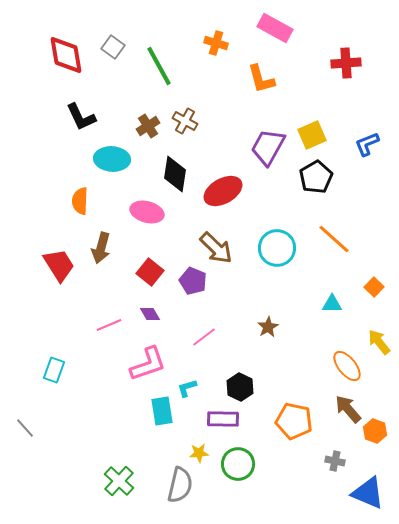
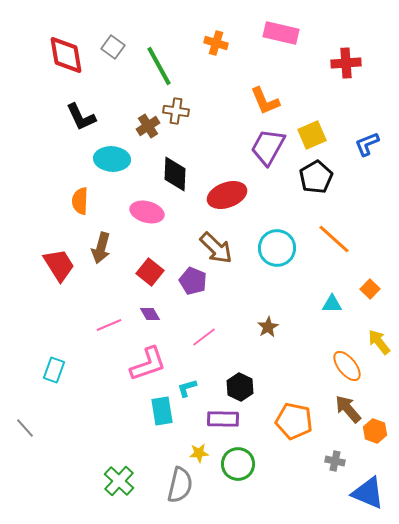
pink rectangle at (275, 28): moved 6 px right, 5 px down; rotated 16 degrees counterclockwise
orange L-shape at (261, 79): moved 4 px right, 22 px down; rotated 8 degrees counterclockwise
brown cross at (185, 121): moved 9 px left, 10 px up; rotated 20 degrees counterclockwise
black diamond at (175, 174): rotated 6 degrees counterclockwise
red ellipse at (223, 191): moved 4 px right, 4 px down; rotated 9 degrees clockwise
orange square at (374, 287): moved 4 px left, 2 px down
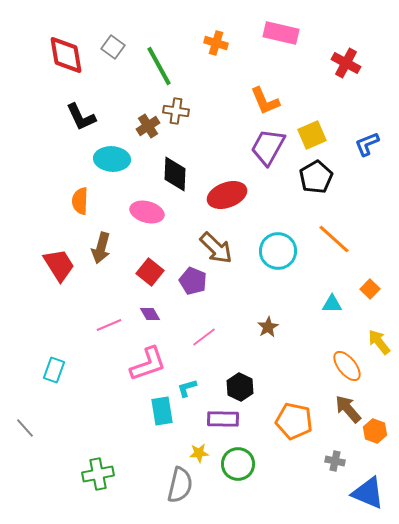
red cross at (346, 63): rotated 32 degrees clockwise
cyan circle at (277, 248): moved 1 px right, 3 px down
green cross at (119, 481): moved 21 px left, 7 px up; rotated 36 degrees clockwise
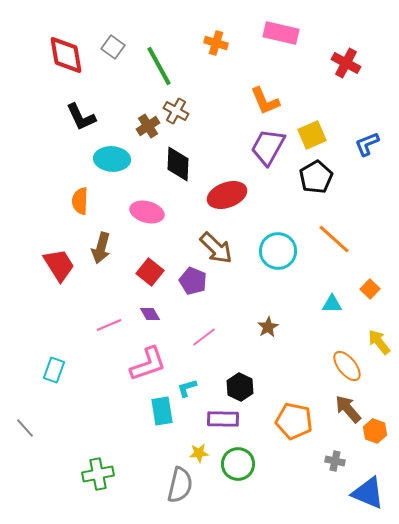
brown cross at (176, 111): rotated 20 degrees clockwise
black diamond at (175, 174): moved 3 px right, 10 px up
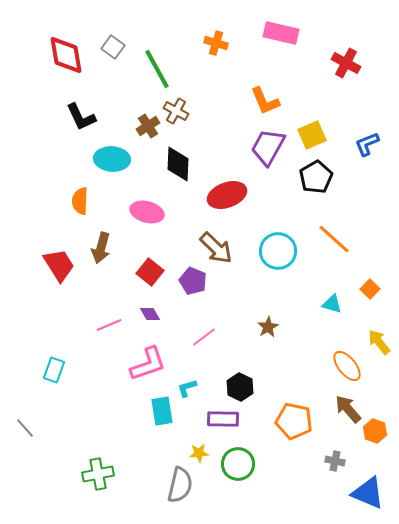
green line at (159, 66): moved 2 px left, 3 px down
cyan triangle at (332, 304): rotated 15 degrees clockwise
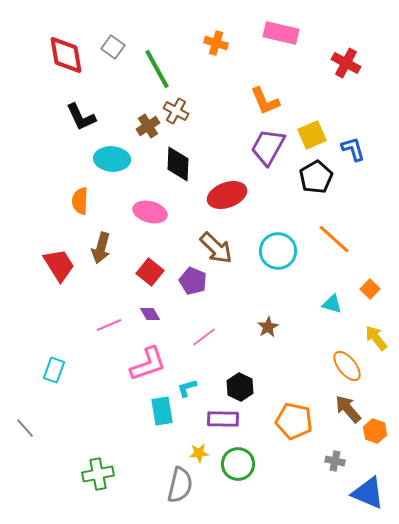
blue L-shape at (367, 144): moved 14 px left, 5 px down; rotated 96 degrees clockwise
pink ellipse at (147, 212): moved 3 px right
yellow arrow at (379, 342): moved 3 px left, 4 px up
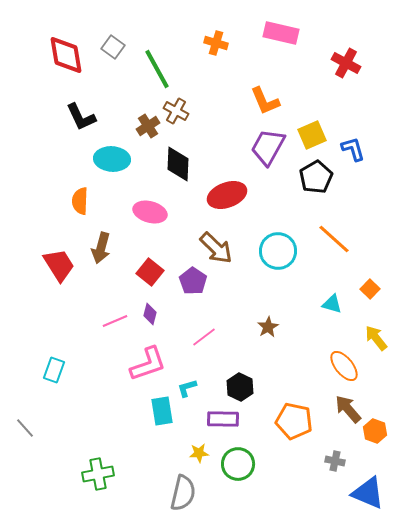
purple pentagon at (193, 281): rotated 12 degrees clockwise
purple diamond at (150, 314): rotated 45 degrees clockwise
pink line at (109, 325): moved 6 px right, 4 px up
orange ellipse at (347, 366): moved 3 px left
gray semicircle at (180, 485): moved 3 px right, 8 px down
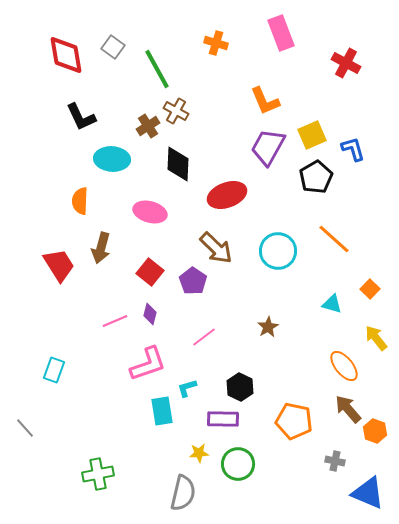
pink rectangle at (281, 33): rotated 56 degrees clockwise
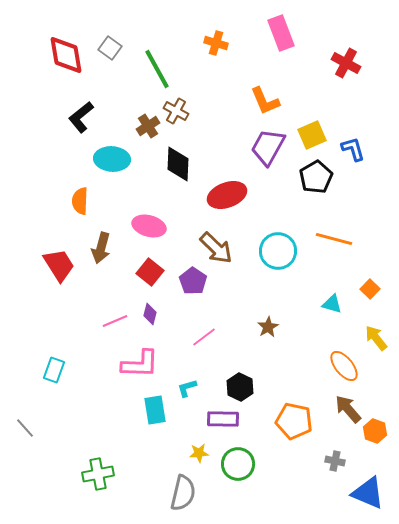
gray square at (113, 47): moved 3 px left, 1 px down
black L-shape at (81, 117): rotated 76 degrees clockwise
pink ellipse at (150, 212): moved 1 px left, 14 px down
orange line at (334, 239): rotated 27 degrees counterclockwise
pink L-shape at (148, 364): moved 8 px left; rotated 21 degrees clockwise
cyan rectangle at (162, 411): moved 7 px left, 1 px up
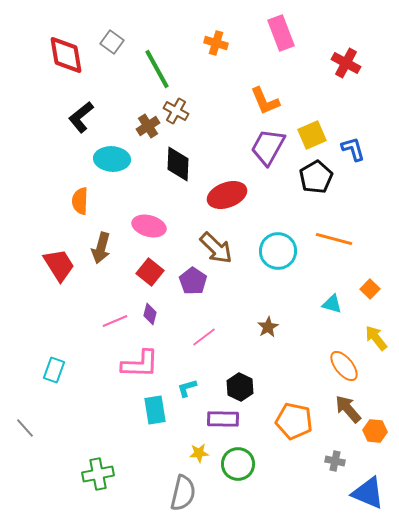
gray square at (110, 48): moved 2 px right, 6 px up
orange hexagon at (375, 431): rotated 15 degrees counterclockwise
